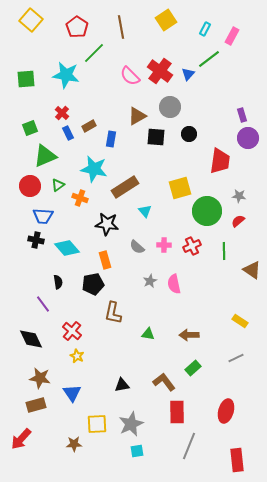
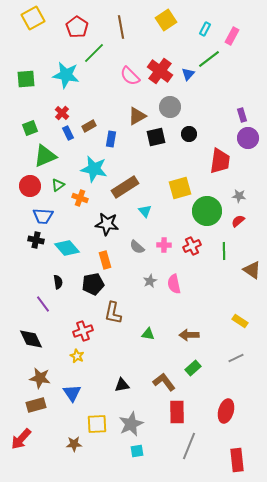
yellow square at (31, 20): moved 2 px right, 2 px up; rotated 20 degrees clockwise
black square at (156, 137): rotated 18 degrees counterclockwise
red cross at (72, 331): moved 11 px right; rotated 30 degrees clockwise
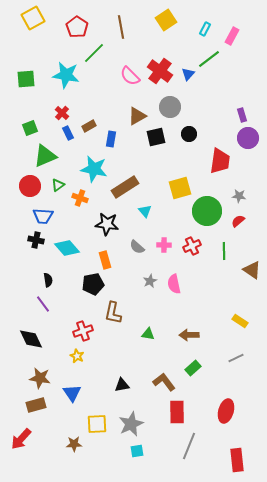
black semicircle at (58, 282): moved 10 px left, 2 px up
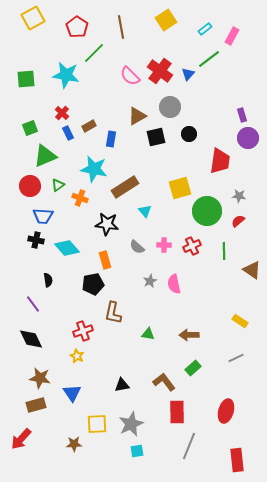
cyan rectangle at (205, 29): rotated 24 degrees clockwise
purple line at (43, 304): moved 10 px left
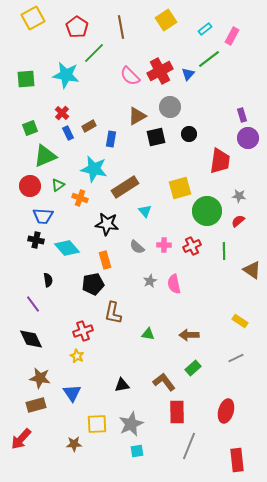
red cross at (160, 71): rotated 25 degrees clockwise
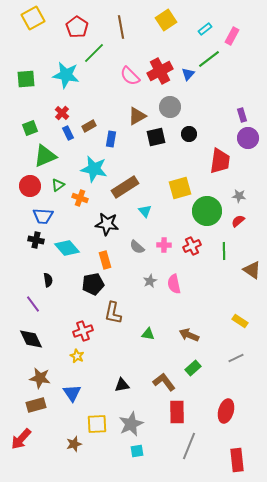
brown arrow at (189, 335): rotated 24 degrees clockwise
brown star at (74, 444): rotated 14 degrees counterclockwise
